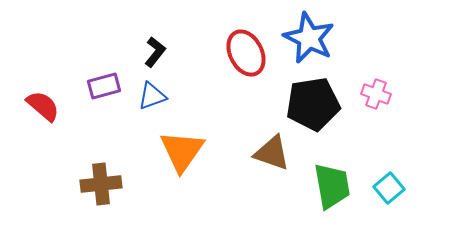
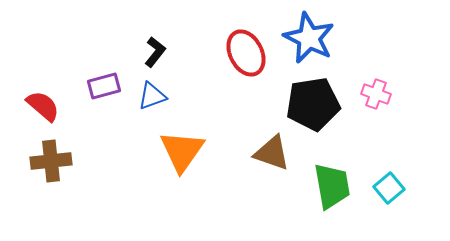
brown cross: moved 50 px left, 23 px up
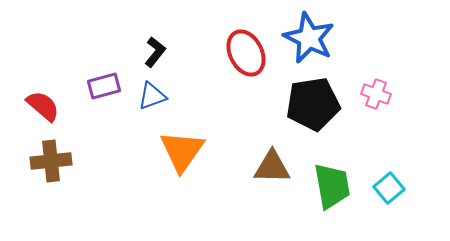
brown triangle: moved 14 px down; rotated 18 degrees counterclockwise
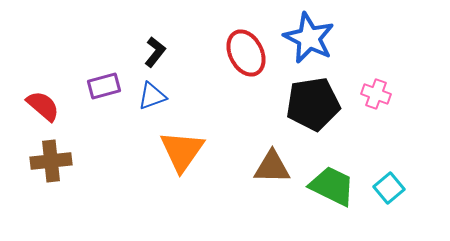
green trapezoid: rotated 54 degrees counterclockwise
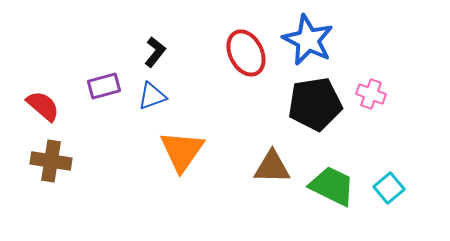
blue star: moved 1 px left, 2 px down
pink cross: moved 5 px left
black pentagon: moved 2 px right
brown cross: rotated 15 degrees clockwise
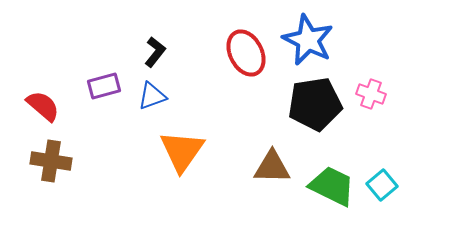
cyan square: moved 7 px left, 3 px up
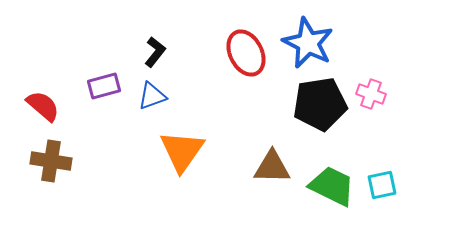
blue star: moved 3 px down
black pentagon: moved 5 px right
cyan square: rotated 28 degrees clockwise
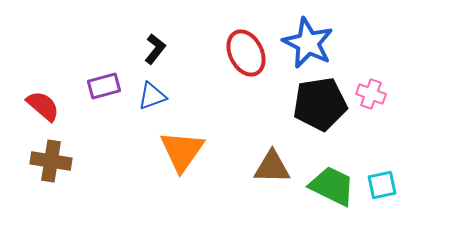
black L-shape: moved 3 px up
